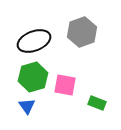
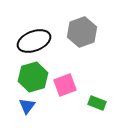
pink square: rotated 30 degrees counterclockwise
blue triangle: rotated 12 degrees clockwise
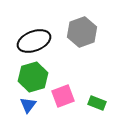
pink square: moved 2 px left, 11 px down
blue triangle: moved 1 px right, 1 px up
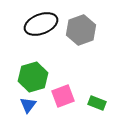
gray hexagon: moved 1 px left, 2 px up
black ellipse: moved 7 px right, 17 px up
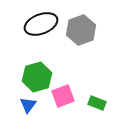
green hexagon: moved 4 px right
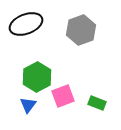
black ellipse: moved 15 px left
green hexagon: rotated 12 degrees counterclockwise
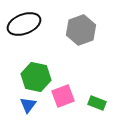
black ellipse: moved 2 px left
green hexagon: moved 1 px left; rotated 20 degrees counterclockwise
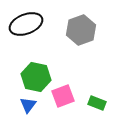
black ellipse: moved 2 px right
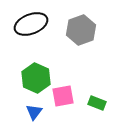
black ellipse: moved 5 px right
green hexagon: moved 1 px down; rotated 12 degrees clockwise
pink square: rotated 10 degrees clockwise
blue triangle: moved 6 px right, 7 px down
